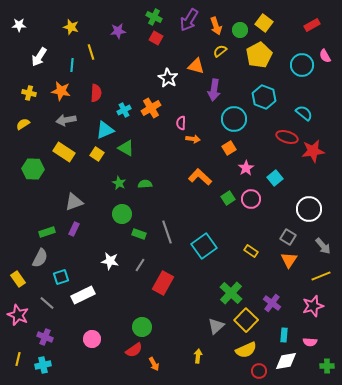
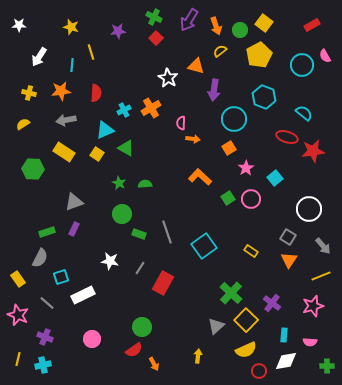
red square at (156, 38): rotated 16 degrees clockwise
orange star at (61, 91): rotated 18 degrees counterclockwise
gray line at (140, 265): moved 3 px down
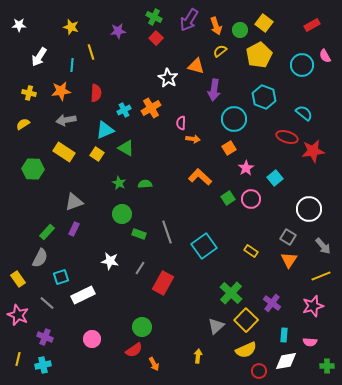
green rectangle at (47, 232): rotated 28 degrees counterclockwise
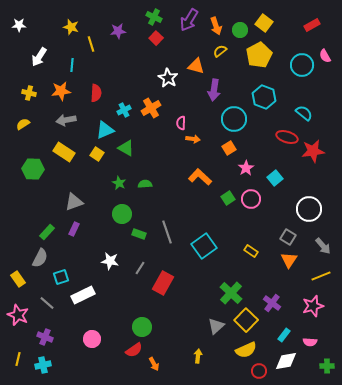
yellow line at (91, 52): moved 8 px up
cyan rectangle at (284, 335): rotated 32 degrees clockwise
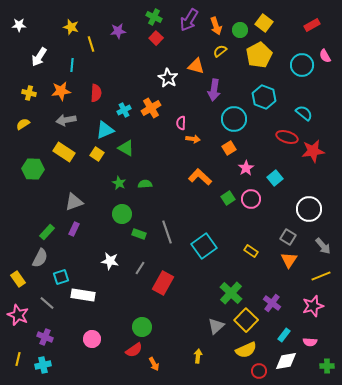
white rectangle at (83, 295): rotated 35 degrees clockwise
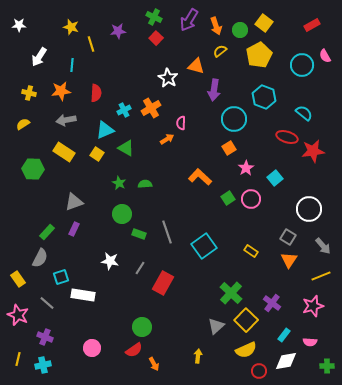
orange arrow at (193, 139): moved 26 px left; rotated 40 degrees counterclockwise
pink circle at (92, 339): moved 9 px down
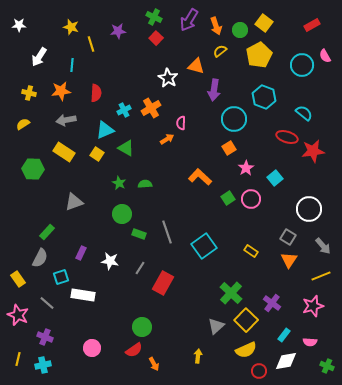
purple rectangle at (74, 229): moved 7 px right, 24 px down
green cross at (327, 366): rotated 24 degrees clockwise
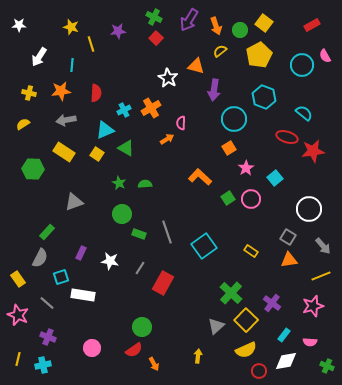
orange triangle at (289, 260): rotated 48 degrees clockwise
purple cross at (45, 337): moved 3 px right
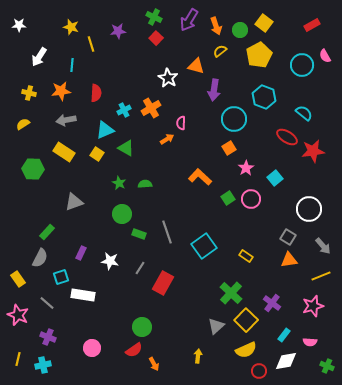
red ellipse at (287, 137): rotated 15 degrees clockwise
yellow rectangle at (251, 251): moved 5 px left, 5 px down
